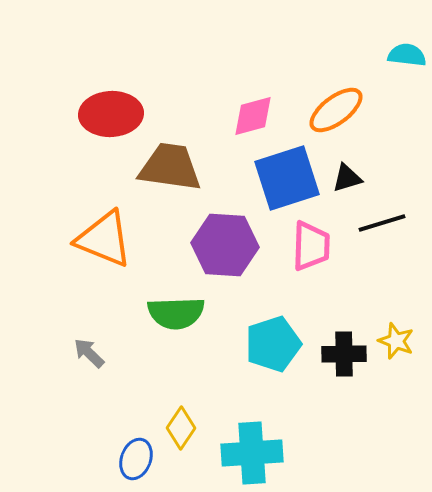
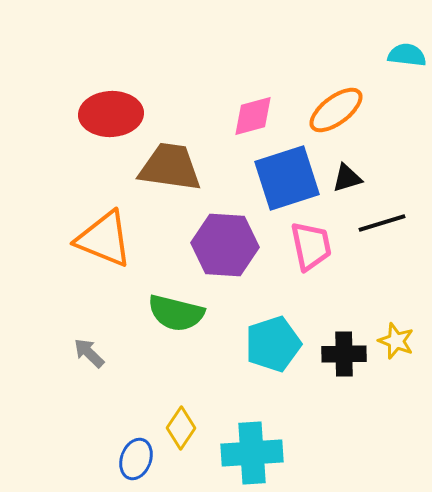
pink trapezoid: rotated 14 degrees counterclockwise
green semicircle: rotated 16 degrees clockwise
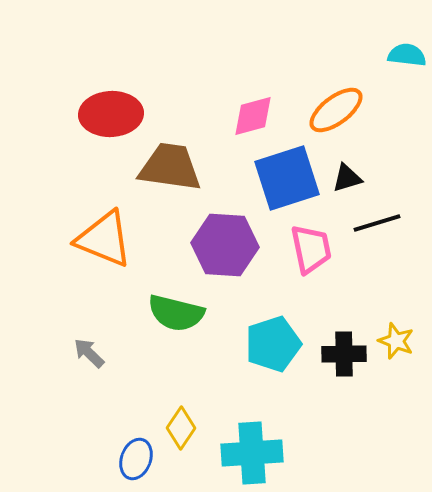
black line: moved 5 px left
pink trapezoid: moved 3 px down
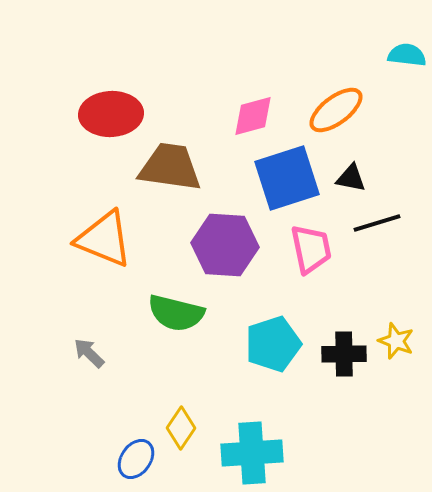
black triangle: moved 4 px right; rotated 28 degrees clockwise
blue ellipse: rotated 15 degrees clockwise
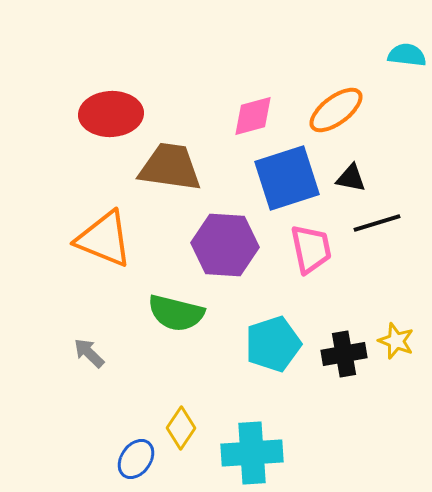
black cross: rotated 9 degrees counterclockwise
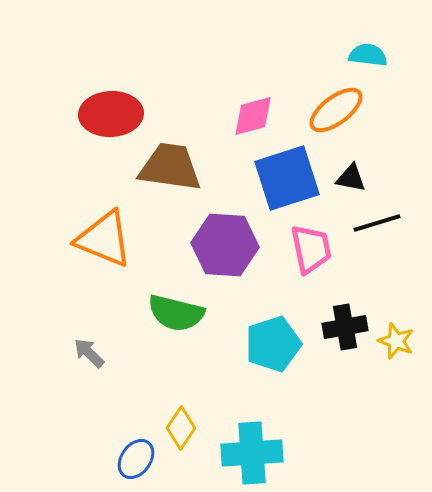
cyan semicircle: moved 39 px left
black cross: moved 1 px right, 27 px up
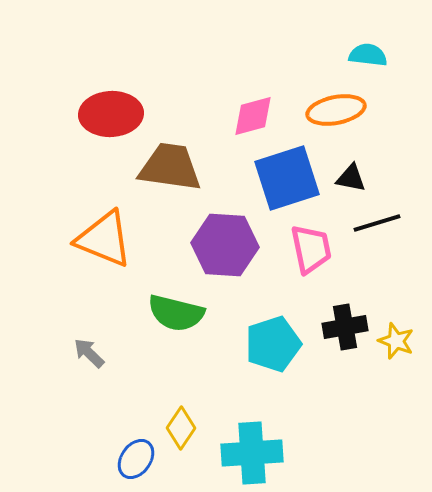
orange ellipse: rotated 26 degrees clockwise
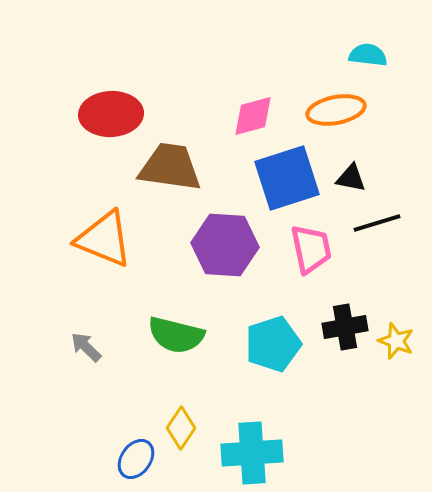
green semicircle: moved 22 px down
gray arrow: moved 3 px left, 6 px up
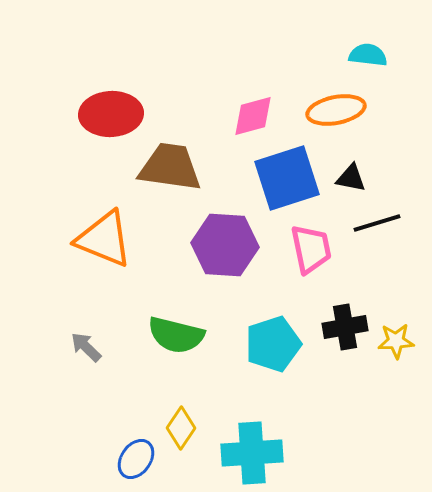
yellow star: rotated 24 degrees counterclockwise
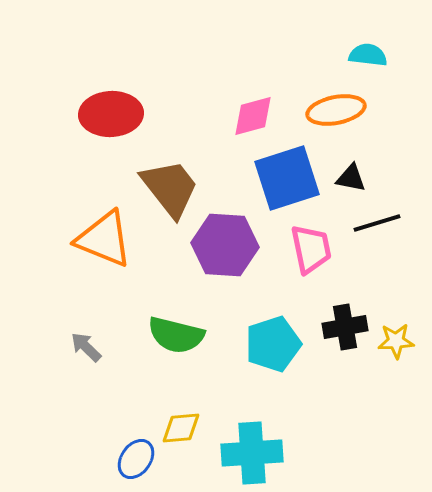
brown trapezoid: moved 21 px down; rotated 44 degrees clockwise
yellow diamond: rotated 51 degrees clockwise
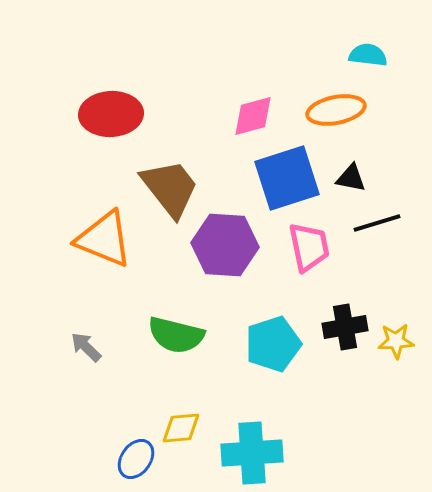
pink trapezoid: moved 2 px left, 2 px up
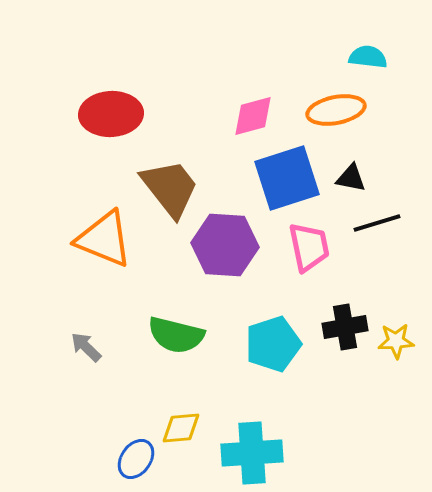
cyan semicircle: moved 2 px down
